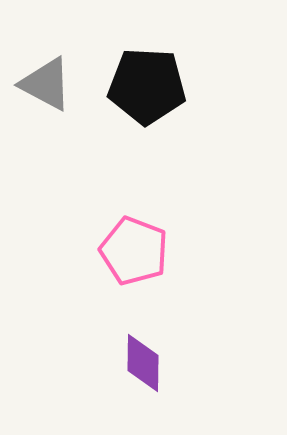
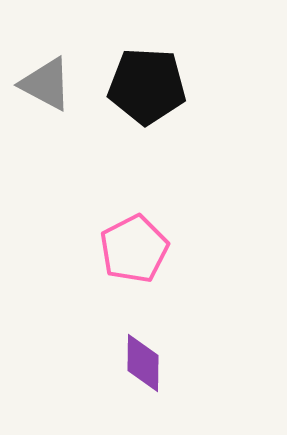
pink pentagon: moved 2 px up; rotated 24 degrees clockwise
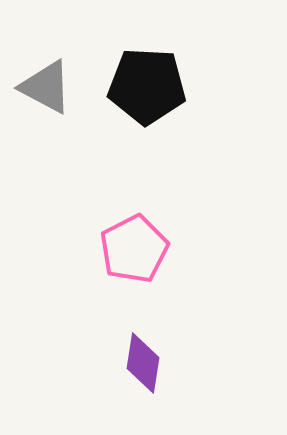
gray triangle: moved 3 px down
purple diamond: rotated 8 degrees clockwise
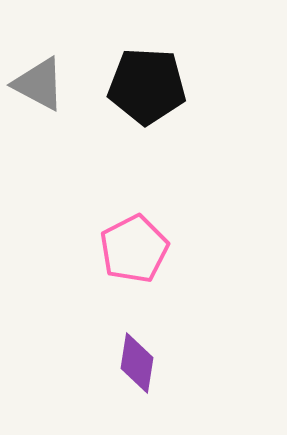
gray triangle: moved 7 px left, 3 px up
purple diamond: moved 6 px left
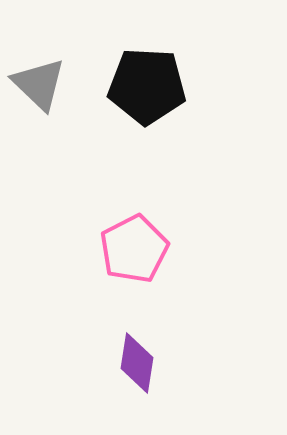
gray triangle: rotated 16 degrees clockwise
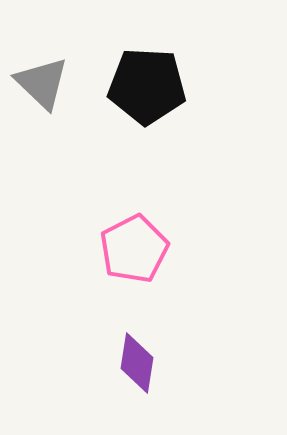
gray triangle: moved 3 px right, 1 px up
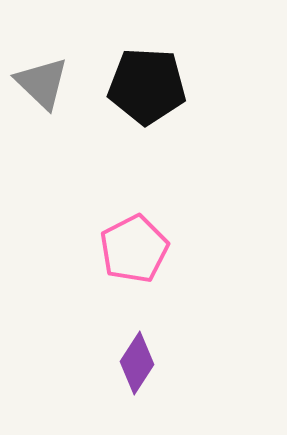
purple diamond: rotated 24 degrees clockwise
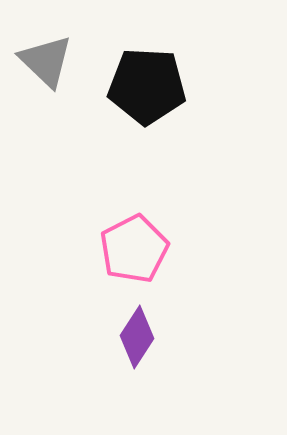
gray triangle: moved 4 px right, 22 px up
purple diamond: moved 26 px up
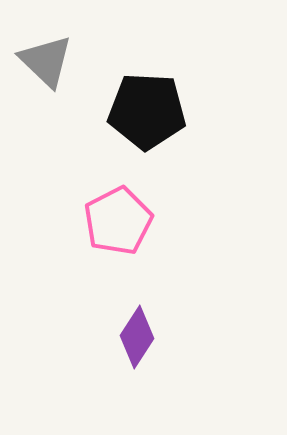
black pentagon: moved 25 px down
pink pentagon: moved 16 px left, 28 px up
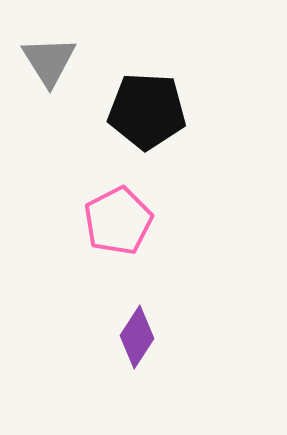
gray triangle: moved 3 px right; rotated 14 degrees clockwise
